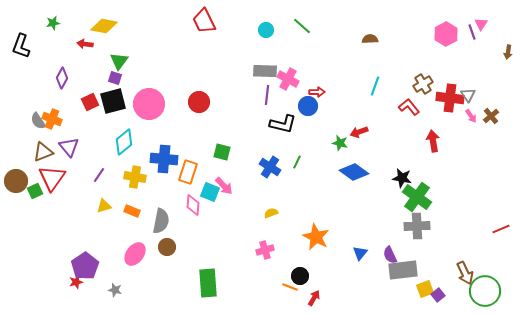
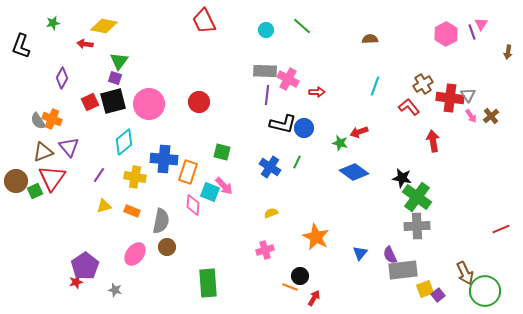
blue circle at (308, 106): moved 4 px left, 22 px down
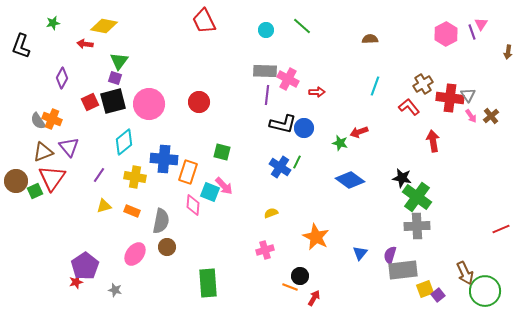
blue cross at (270, 167): moved 10 px right
blue diamond at (354, 172): moved 4 px left, 8 px down
purple semicircle at (390, 255): rotated 42 degrees clockwise
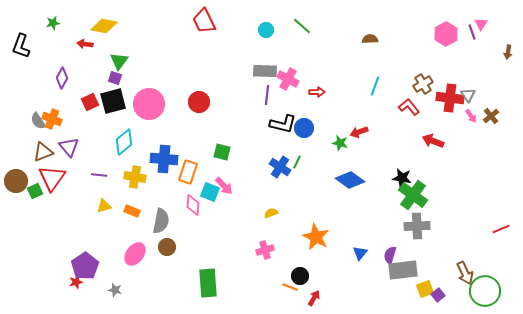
red arrow at (433, 141): rotated 60 degrees counterclockwise
purple line at (99, 175): rotated 63 degrees clockwise
green cross at (417, 197): moved 4 px left, 2 px up
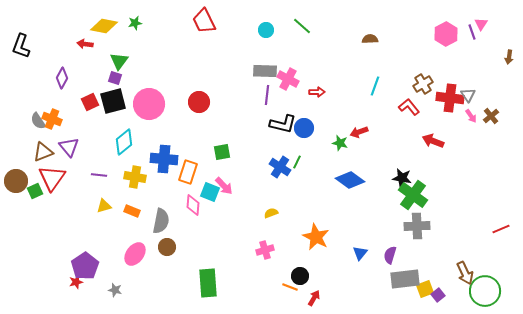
green star at (53, 23): moved 82 px right
brown arrow at (508, 52): moved 1 px right, 5 px down
green square at (222, 152): rotated 24 degrees counterclockwise
gray rectangle at (403, 270): moved 2 px right, 9 px down
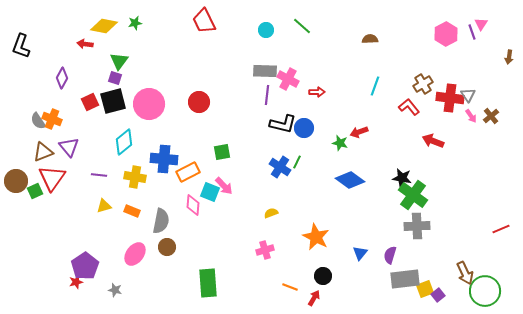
orange rectangle at (188, 172): rotated 45 degrees clockwise
black circle at (300, 276): moved 23 px right
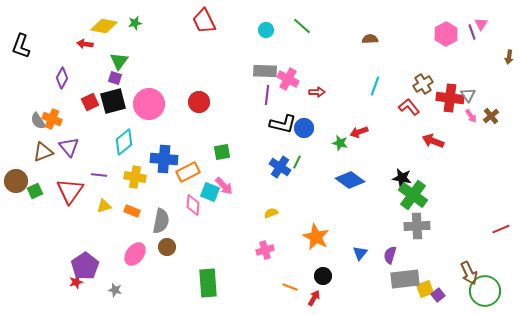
red triangle at (52, 178): moved 18 px right, 13 px down
brown arrow at (465, 273): moved 4 px right
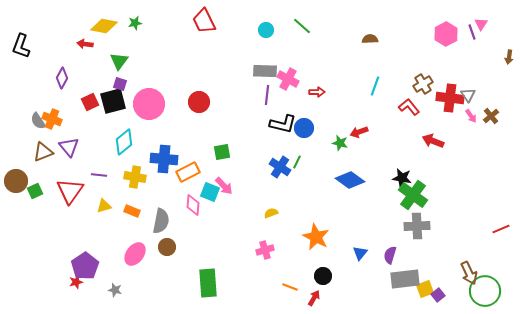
purple square at (115, 78): moved 5 px right, 6 px down
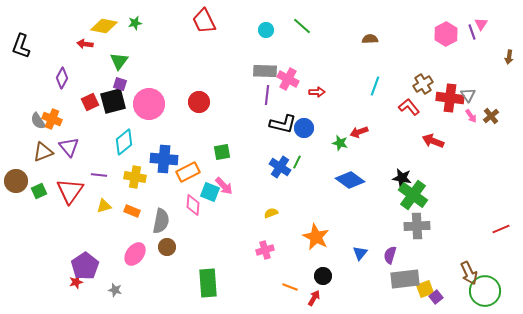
green square at (35, 191): moved 4 px right
purple square at (438, 295): moved 2 px left, 2 px down
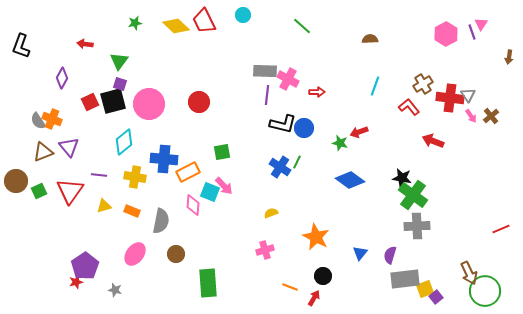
yellow diamond at (104, 26): moved 72 px right; rotated 32 degrees clockwise
cyan circle at (266, 30): moved 23 px left, 15 px up
brown circle at (167, 247): moved 9 px right, 7 px down
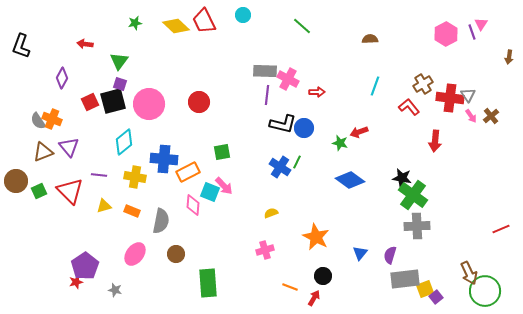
red arrow at (433, 141): moved 2 px right; rotated 105 degrees counterclockwise
red triangle at (70, 191): rotated 20 degrees counterclockwise
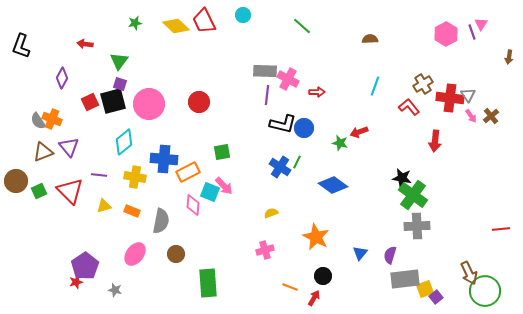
blue diamond at (350, 180): moved 17 px left, 5 px down
red line at (501, 229): rotated 18 degrees clockwise
